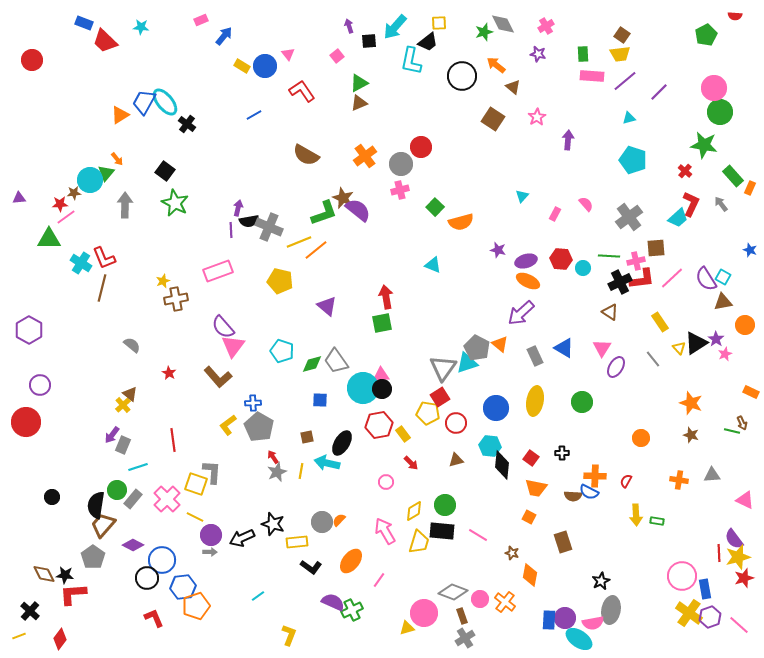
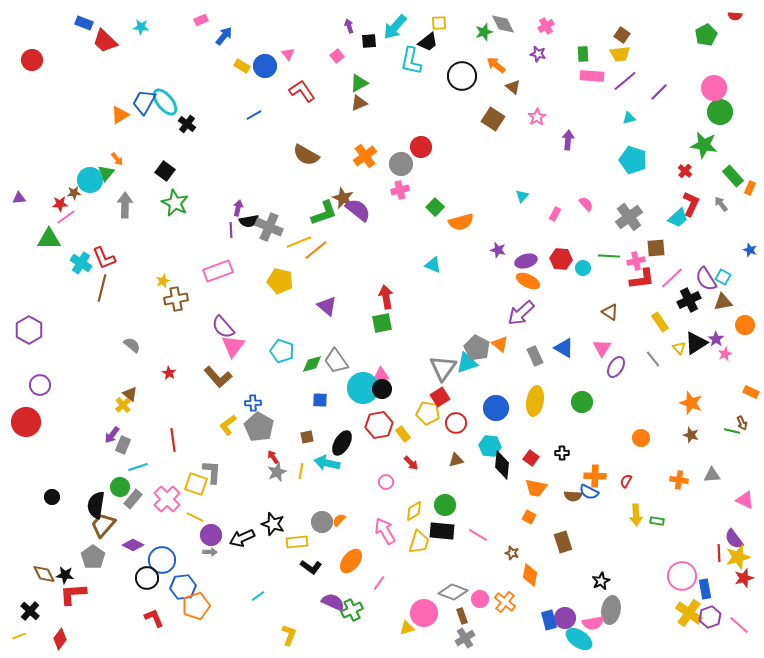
black cross at (620, 282): moved 69 px right, 18 px down
green circle at (117, 490): moved 3 px right, 3 px up
pink line at (379, 580): moved 3 px down
blue rectangle at (549, 620): rotated 18 degrees counterclockwise
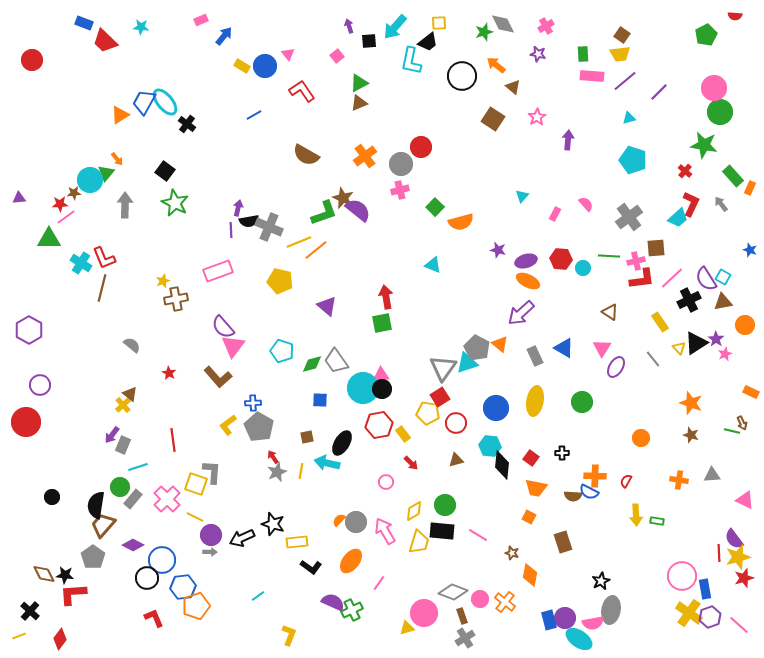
gray circle at (322, 522): moved 34 px right
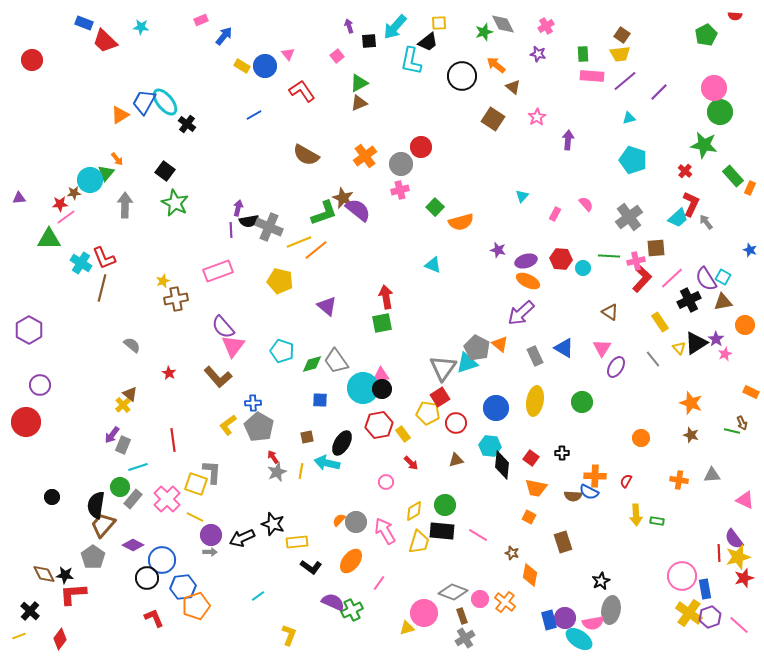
gray arrow at (721, 204): moved 15 px left, 18 px down
red L-shape at (642, 279): rotated 40 degrees counterclockwise
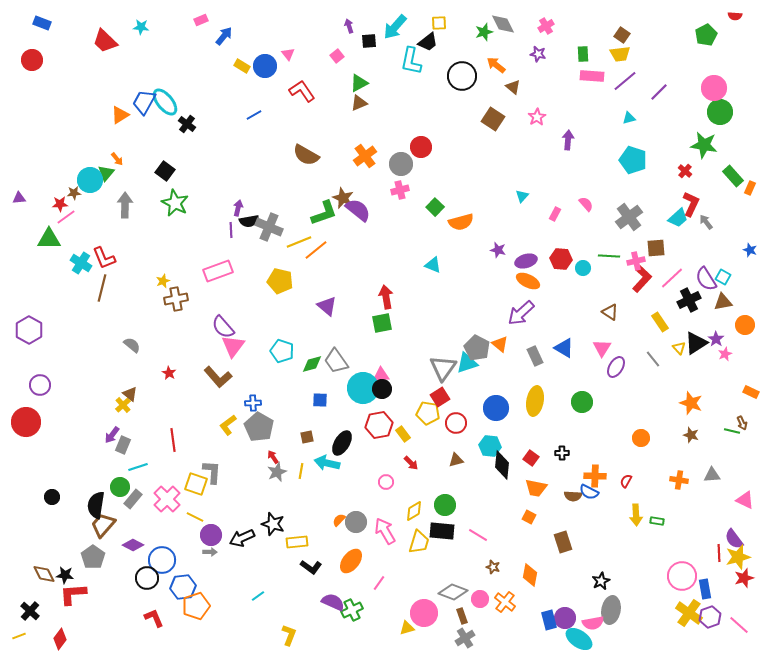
blue rectangle at (84, 23): moved 42 px left
brown star at (512, 553): moved 19 px left, 14 px down
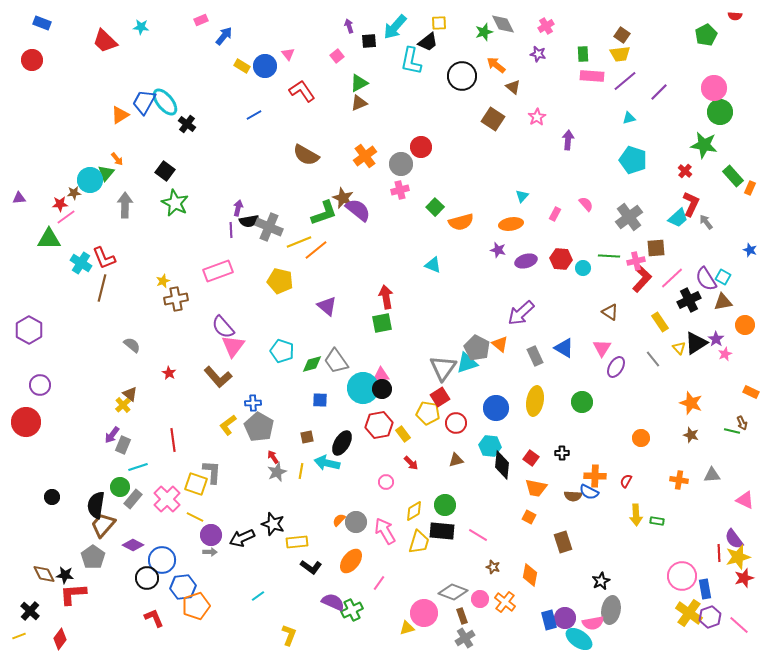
orange ellipse at (528, 281): moved 17 px left, 57 px up; rotated 35 degrees counterclockwise
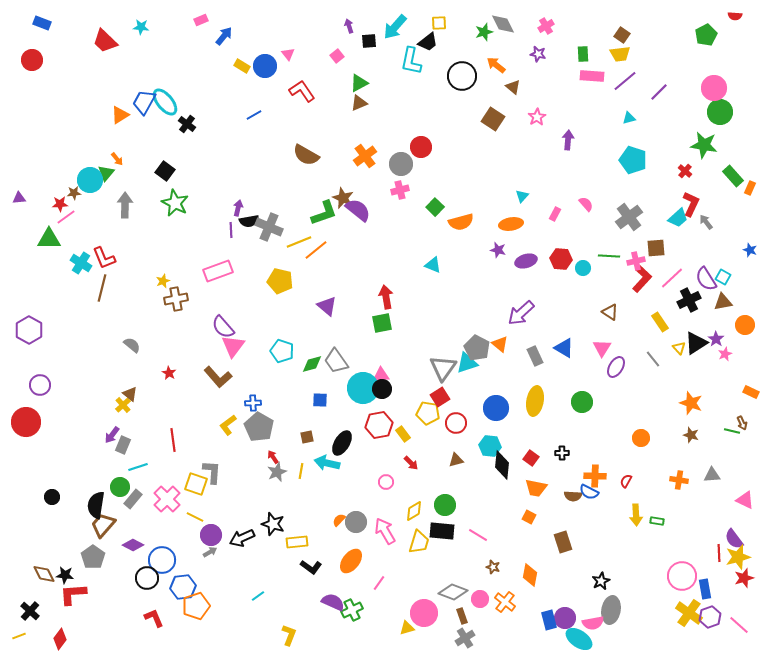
gray arrow at (210, 552): rotated 32 degrees counterclockwise
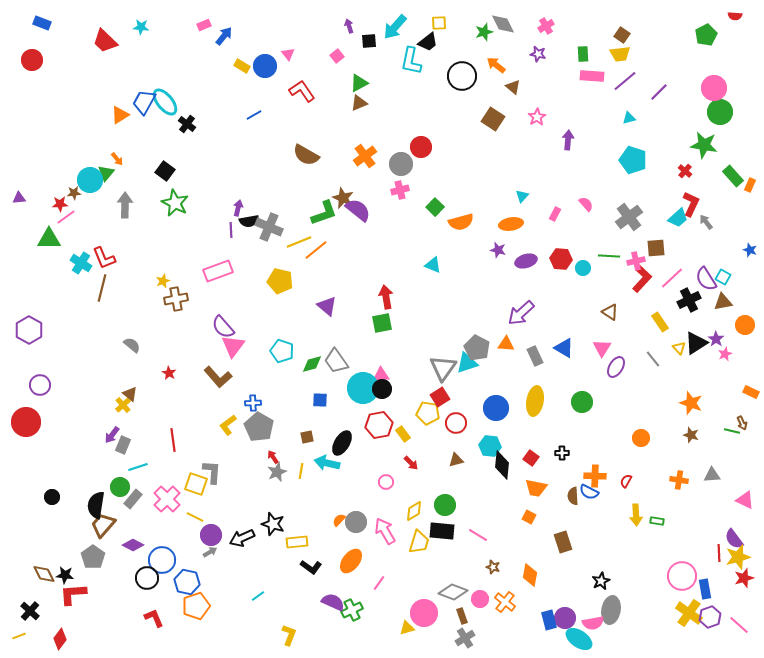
pink rectangle at (201, 20): moved 3 px right, 5 px down
orange rectangle at (750, 188): moved 3 px up
orange triangle at (500, 344): moved 6 px right; rotated 36 degrees counterclockwise
brown semicircle at (573, 496): rotated 84 degrees clockwise
blue hexagon at (183, 587): moved 4 px right, 5 px up; rotated 20 degrees clockwise
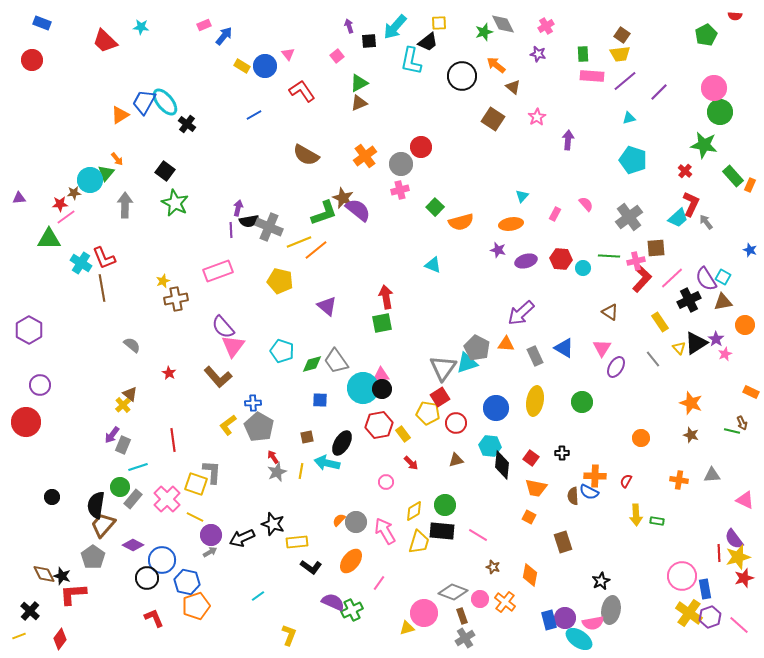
brown line at (102, 288): rotated 24 degrees counterclockwise
black star at (65, 575): moved 3 px left, 1 px down; rotated 12 degrees clockwise
